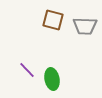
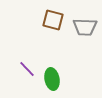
gray trapezoid: moved 1 px down
purple line: moved 1 px up
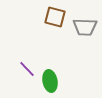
brown square: moved 2 px right, 3 px up
green ellipse: moved 2 px left, 2 px down
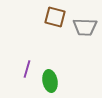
purple line: rotated 60 degrees clockwise
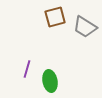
brown square: rotated 30 degrees counterclockwise
gray trapezoid: rotated 30 degrees clockwise
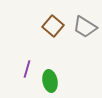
brown square: moved 2 px left, 9 px down; rotated 35 degrees counterclockwise
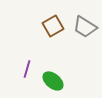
brown square: rotated 20 degrees clockwise
green ellipse: moved 3 px right; rotated 40 degrees counterclockwise
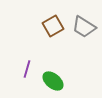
gray trapezoid: moved 1 px left
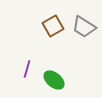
green ellipse: moved 1 px right, 1 px up
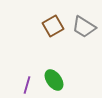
purple line: moved 16 px down
green ellipse: rotated 15 degrees clockwise
